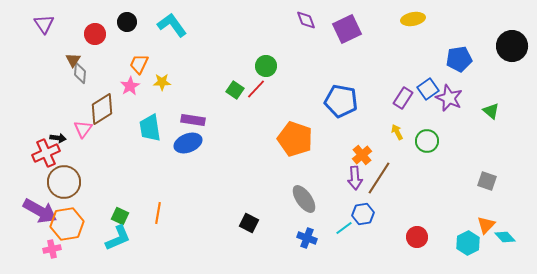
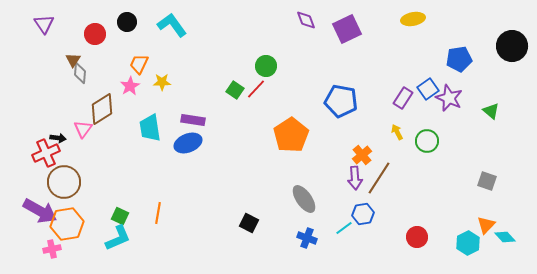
orange pentagon at (295, 139): moved 4 px left, 4 px up; rotated 20 degrees clockwise
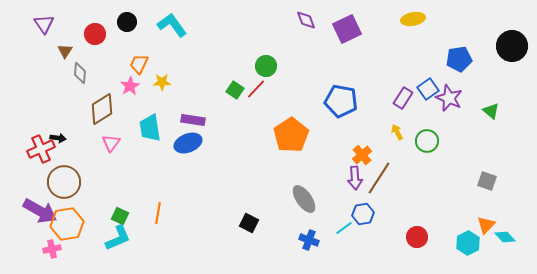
brown triangle at (73, 60): moved 8 px left, 9 px up
pink triangle at (83, 129): moved 28 px right, 14 px down
red cross at (46, 153): moved 5 px left, 4 px up
blue cross at (307, 238): moved 2 px right, 2 px down
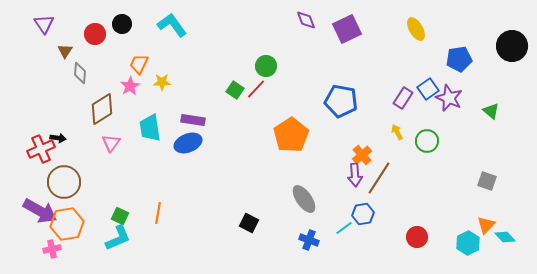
yellow ellipse at (413, 19): moved 3 px right, 10 px down; rotated 70 degrees clockwise
black circle at (127, 22): moved 5 px left, 2 px down
purple arrow at (355, 178): moved 3 px up
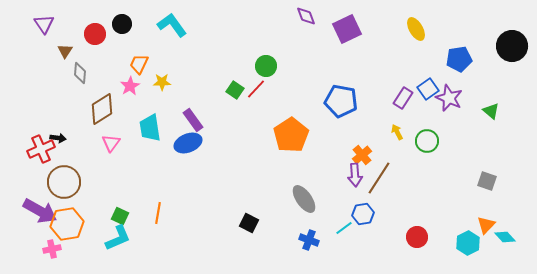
purple diamond at (306, 20): moved 4 px up
purple rectangle at (193, 120): rotated 45 degrees clockwise
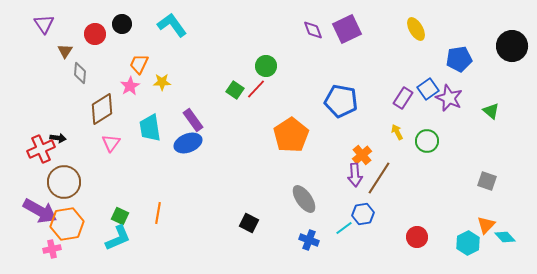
purple diamond at (306, 16): moved 7 px right, 14 px down
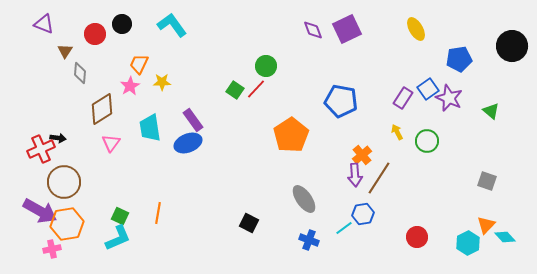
purple triangle at (44, 24): rotated 35 degrees counterclockwise
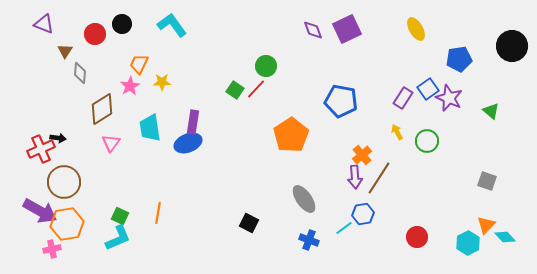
purple rectangle at (193, 120): moved 2 px down; rotated 45 degrees clockwise
purple arrow at (355, 175): moved 2 px down
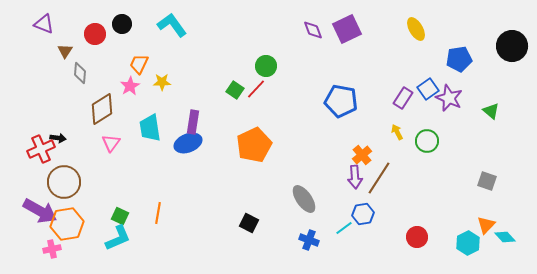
orange pentagon at (291, 135): moved 37 px left, 10 px down; rotated 8 degrees clockwise
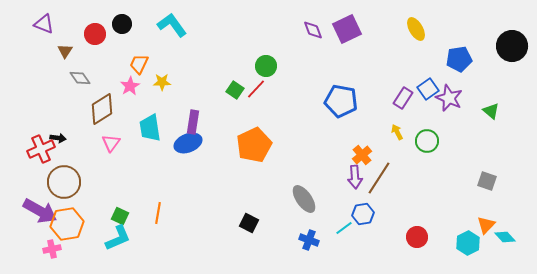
gray diamond at (80, 73): moved 5 px down; rotated 40 degrees counterclockwise
